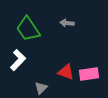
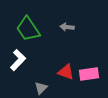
gray arrow: moved 4 px down
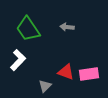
gray triangle: moved 4 px right, 2 px up
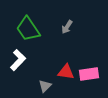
gray arrow: rotated 64 degrees counterclockwise
red triangle: rotated 12 degrees counterclockwise
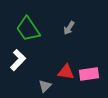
gray arrow: moved 2 px right, 1 px down
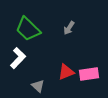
green trapezoid: rotated 12 degrees counterclockwise
white L-shape: moved 2 px up
red triangle: rotated 30 degrees counterclockwise
gray triangle: moved 7 px left; rotated 32 degrees counterclockwise
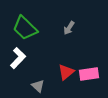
green trapezoid: moved 3 px left, 1 px up
red triangle: rotated 18 degrees counterclockwise
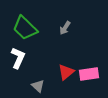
gray arrow: moved 4 px left
white L-shape: rotated 20 degrees counterclockwise
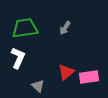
green trapezoid: rotated 128 degrees clockwise
pink rectangle: moved 3 px down
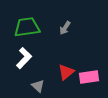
green trapezoid: moved 2 px right, 1 px up
white L-shape: moved 6 px right; rotated 20 degrees clockwise
